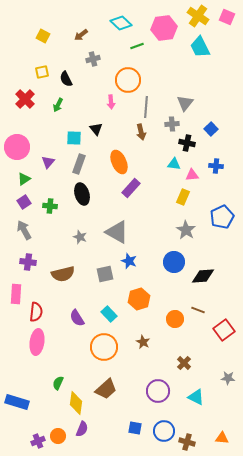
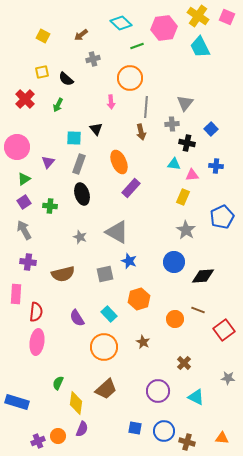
black semicircle at (66, 79): rotated 21 degrees counterclockwise
orange circle at (128, 80): moved 2 px right, 2 px up
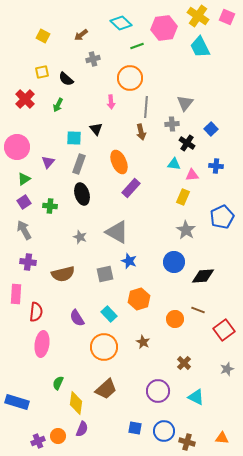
black cross at (187, 143): rotated 21 degrees clockwise
pink ellipse at (37, 342): moved 5 px right, 2 px down
gray star at (228, 378): moved 1 px left, 9 px up; rotated 24 degrees counterclockwise
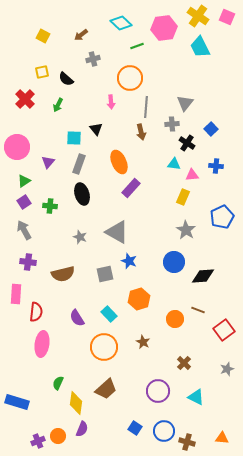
green triangle at (24, 179): moved 2 px down
blue square at (135, 428): rotated 24 degrees clockwise
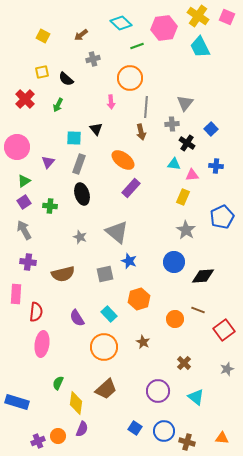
orange ellipse at (119, 162): moved 4 px right, 2 px up; rotated 30 degrees counterclockwise
gray triangle at (117, 232): rotated 10 degrees clockwise
cyan triangle at (196, 397): rotated 12 degrees clockwise
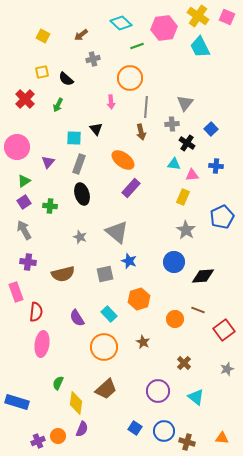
pink rectangle at (16, 294): moved 2 px up; rotated 24 degrees counterclockwise
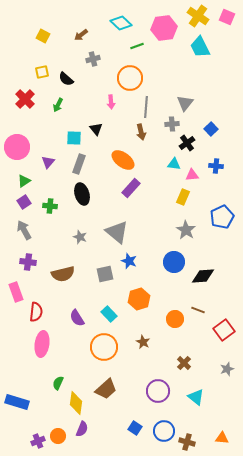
black cross at (187, 143): rotated 21 degrees clockwise
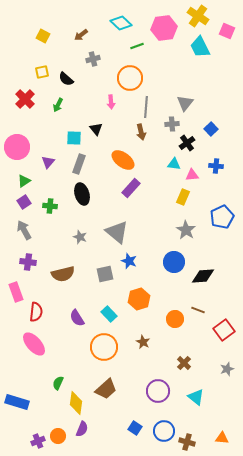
pink square at (227, 17): moved 14 px down
pink ellipse at (42, 344): moved 8 px left; rotated 50 degrees counterclockwise
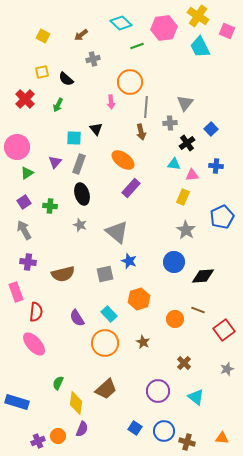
orange circle at (130, 78): moved 4 px down
gray cross at (172, 124): moved 2 px left, 1 px up
purple triangle at (48, 162): moved 7 px right
green triangle at (24, 181): moved 3 px right, 8 px up
gray star at (80, 237): moved 12 px up
orange circle at (104, 347): moved 1 px right, 4 px up
